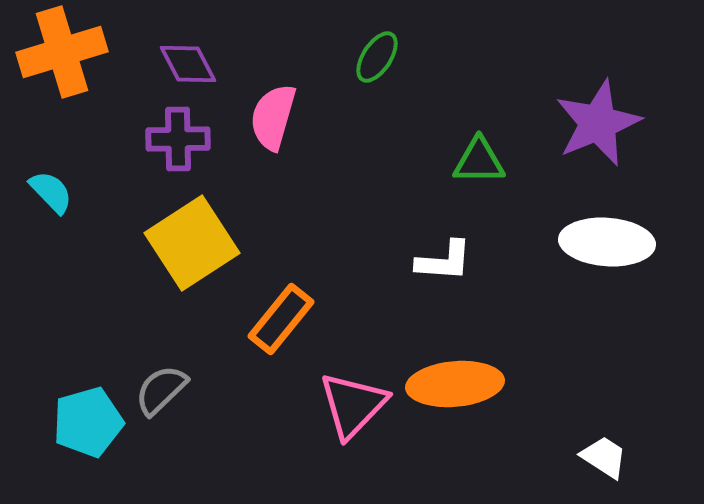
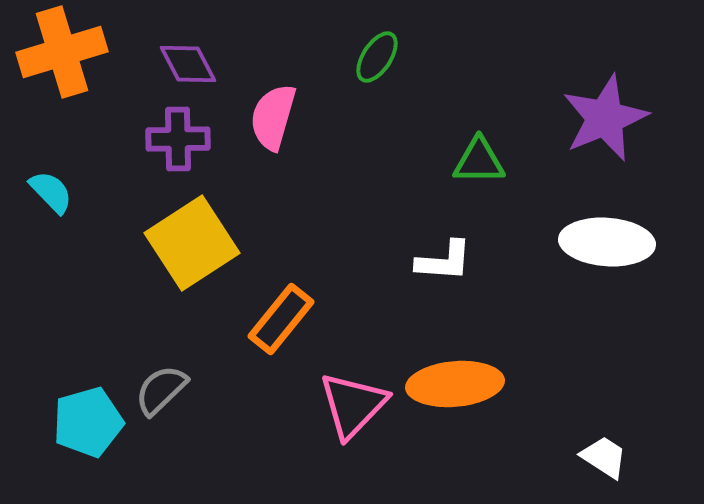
purple star: moved 7 px right, 5 px up
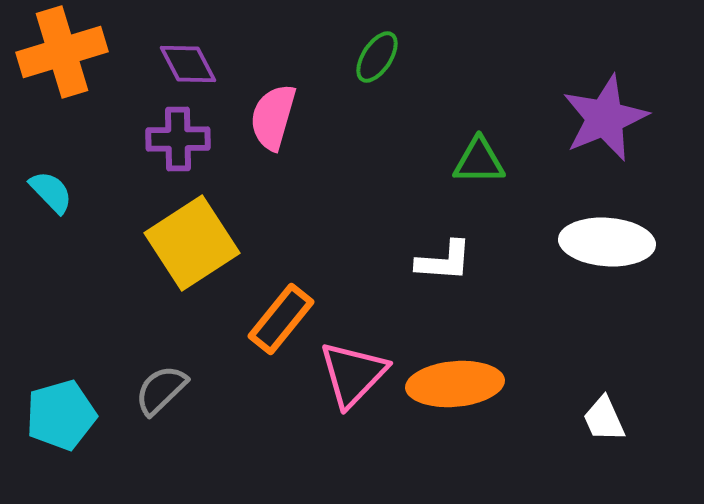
pink triangle: moved 31 px up
cyan pentagon: moved 27 px left, 7 px up
white trapezoid: moved 38 px up; rotated 147 degrees counterclockwise
